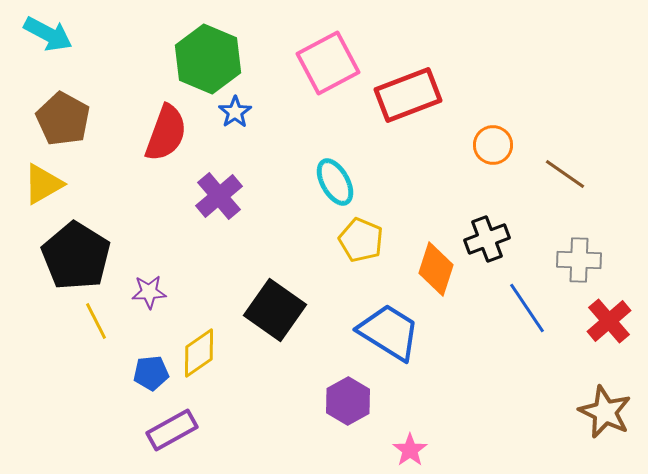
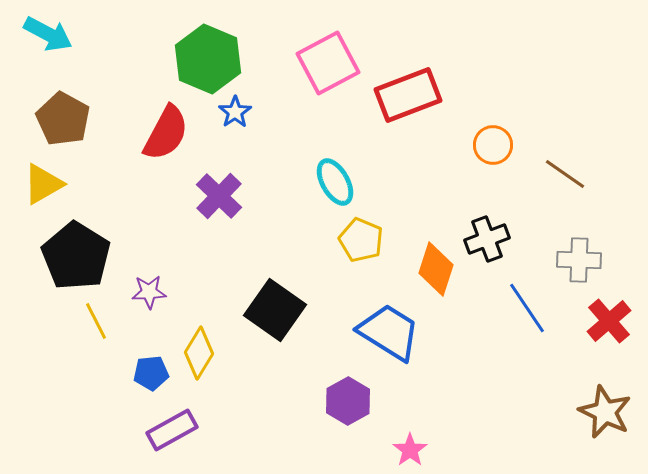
red semicircle: rotated 8 degrees clockwise
purple cross: rotated 6 degrees counterclockwise
yellow diamond: rotated 24 degrees counterclockwise
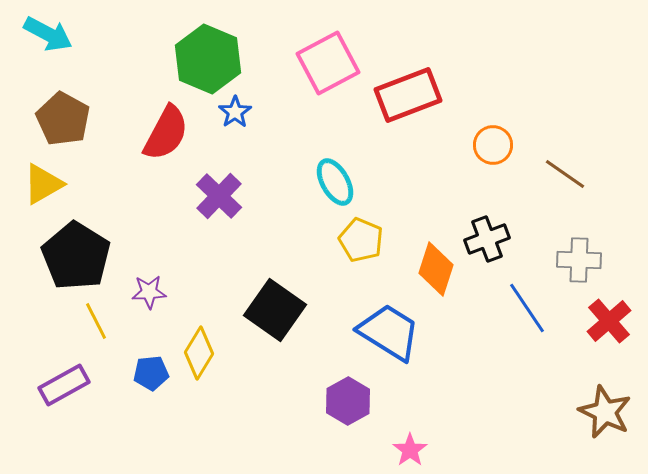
purple rectangle: moved 108 px left, 45 px up
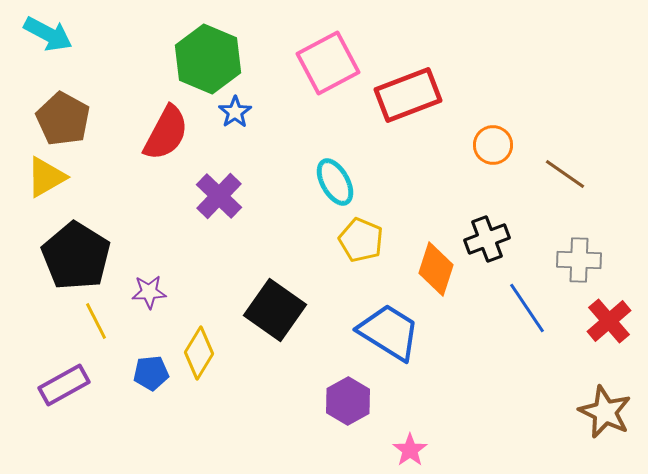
yellow triangle: moved 3 px right, 7 px up
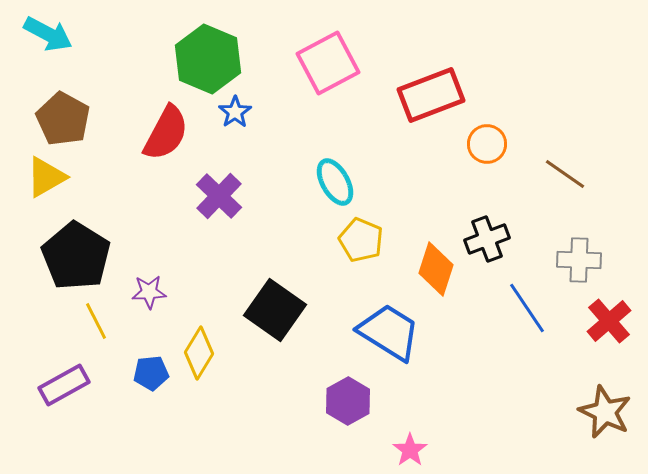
red rectangle: moved 23 px right
orange circle: moved 6 px left, 1 px up
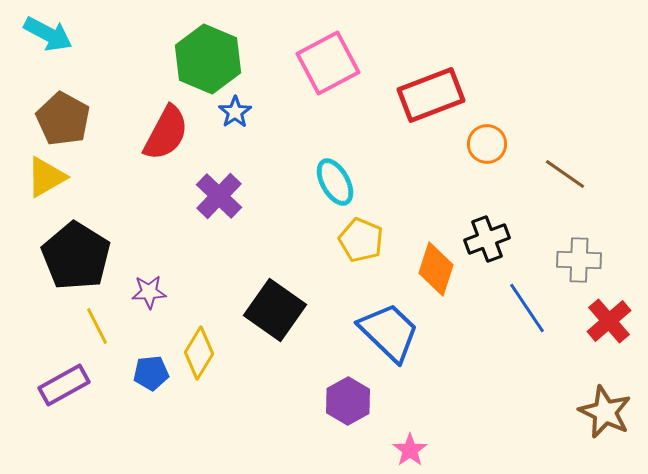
yellow line: moved 1 px right, 5 px down
blue trapezoid: rotated 12 degrees clockwise
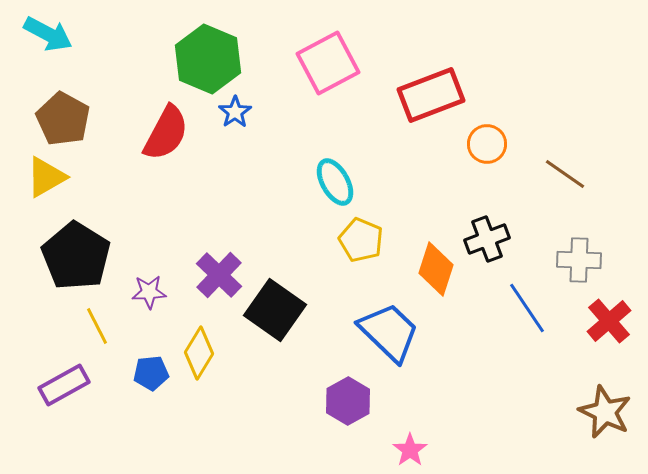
purple cross: moved 79 px down
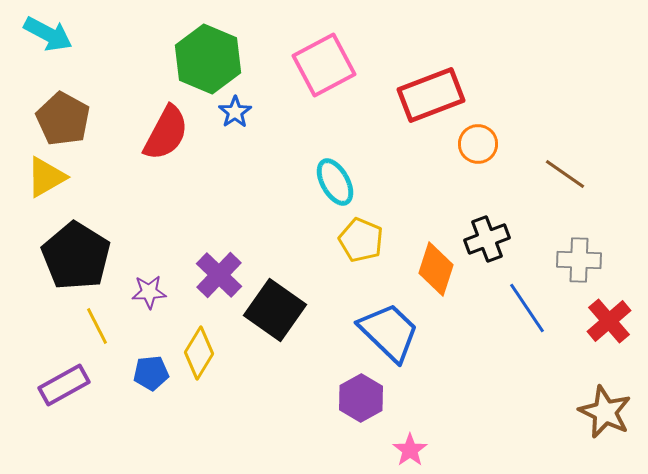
pink square: moved 4 px left, 2 px down
orange circle: moved 9 px left
purple hexagon: moved 13 px right, 3 px up
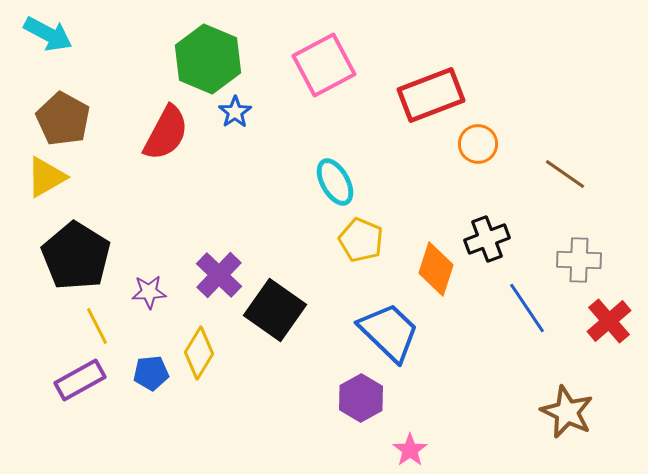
purple rectangle: moved 16 px right, 5 px up
brown star: moved 38 px left
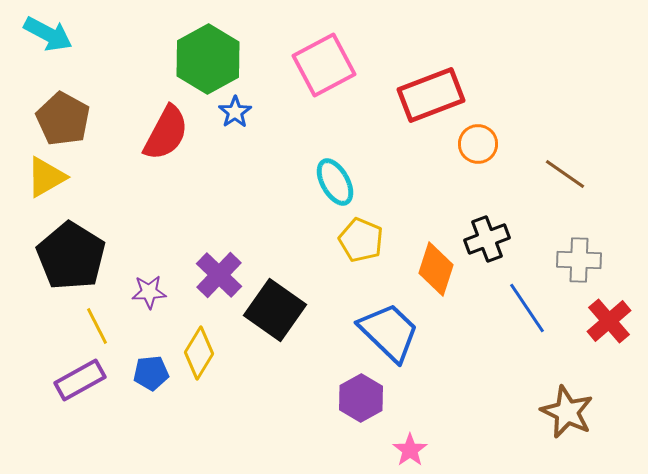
green hexagon: rotated 8 degrees clockwise
black pentagon: moved 5 px left
